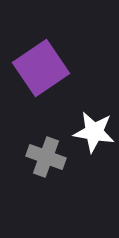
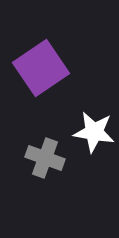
gray cross: moved 1 px left, 1 px down
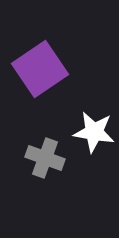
purple square: moved 1 px left, 1 px down
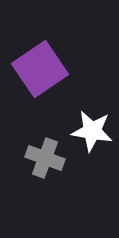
white star: moved 2 px left, 1 px up
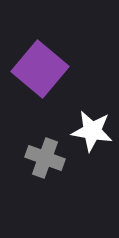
purple square: rotated 16 degrees counterclockwise
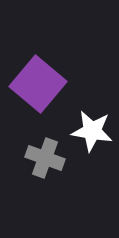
purple square: moved 2 px left, 15 px down
